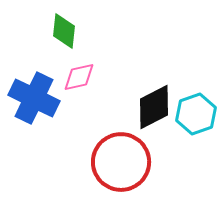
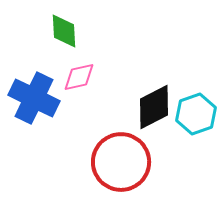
green diamond: rotated 9 degrees counterclockwise
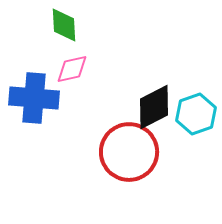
green diamond: moved 6 px up
pink diamond: moved 7 px left, 8 px up
blue cross: rotated 21 degrees counterclockwise
red circle: moved 8 px right, 10 px up
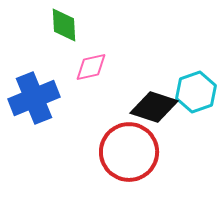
pink diamond: moved 19 px right, 2 px up
blue cross: rotated 27 degrees counterclockwise
black diamond: rotated 45 degrees clockwise
cyan hexagon: moved 22 px up
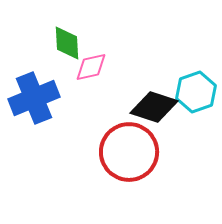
green diamond: moved 3 px right, 18 px down
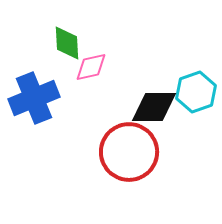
black diamond: rotated 18 degrees counterclockwise
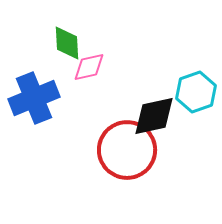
pink diamond: moved 2 px left
black diamond: moved 9 px down; rotated 12 degrees counterclockwise
red circle: moved 2 px left, 2 px up
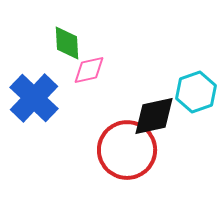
pink diamond: moved 3 px down
blue cross: rotated 24 degrees counterclockwise
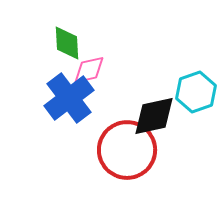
blue cross: moved 35 px right; rotated 9 degrees clockwise
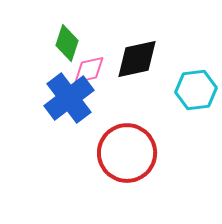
green diamond: rotated 21 degrees clockwise
cyan hexagon: moved 2 px up; rotated 12 degrees clockwise
black diamond: moved 17 px left, 57 px up
red circle: moved 3 px down
